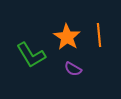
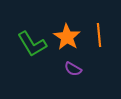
green L-shape: moved 1 px right, 11 px up
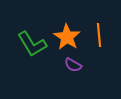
purple semicircle: moved 4 px up
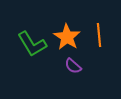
purple semicircle: moved 1 px down; rotated 12 degrees clockwise
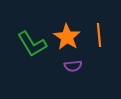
purple semicircle: rotated 48 degrees counterclockwise
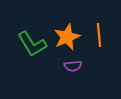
orange star: rotated 16 degrees clockwise
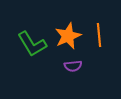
orange star: moved 1 px right, 1 px up
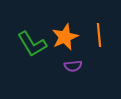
orange star: moved 3 px left, 1 px down
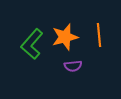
orange star: rotated 8 degrees clockwise
green L-shape: rotated 72 degrees clockwise
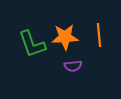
orange star: rotated 12 degrees clockwise
green L-shape: rotated 60 degrees counterclockwise
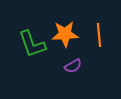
orange star: moved 3 px up
purple semicircle: rotated 24 degrees counterclockwise
